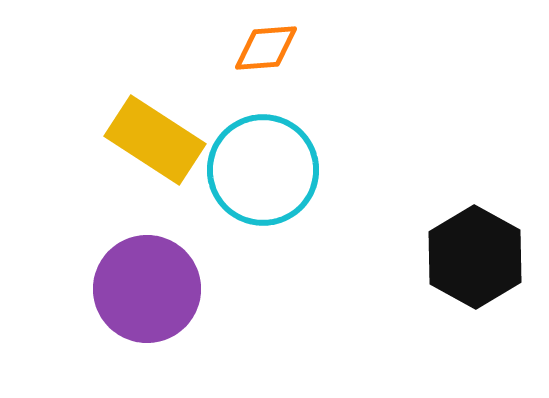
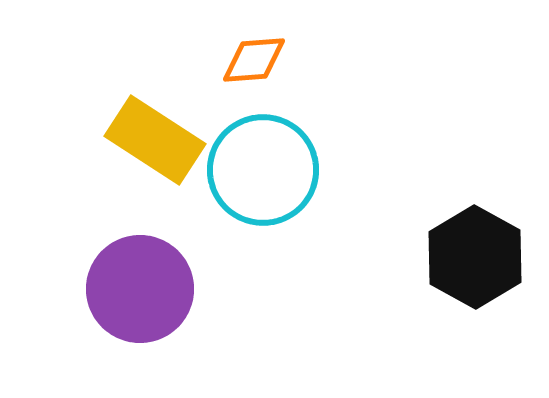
orange diamond: moved 12 px left, 12 px down
purple circle: moved 7 px left
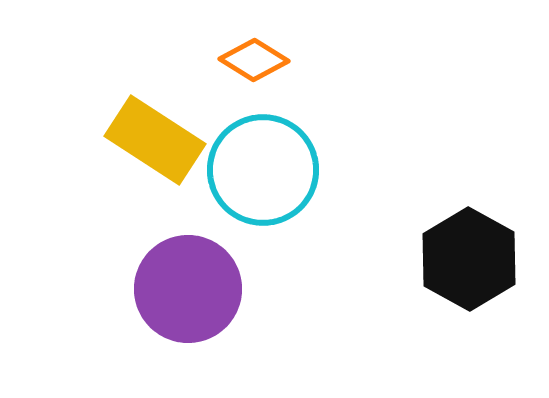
orange diamond: rotated 36 degrees clockwise
black hexagon: moved 6 px left, 2 px down
purple circle: moved 48 px right
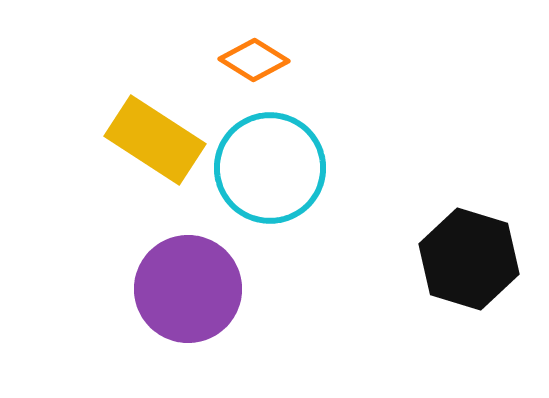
cyan circle: moved 7 px right, 2 px up
black hexagon: rotated 12 degrees counterclockwise
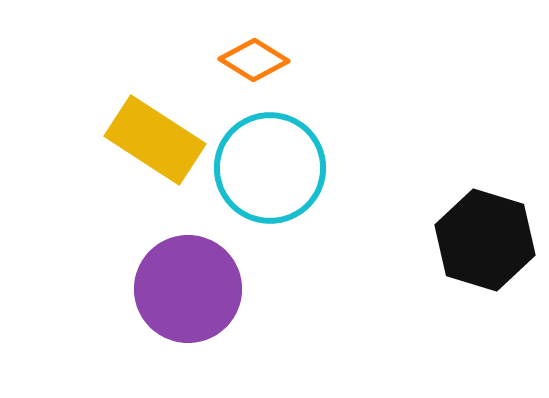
black hexagon: moved 16 px right, 19 px up
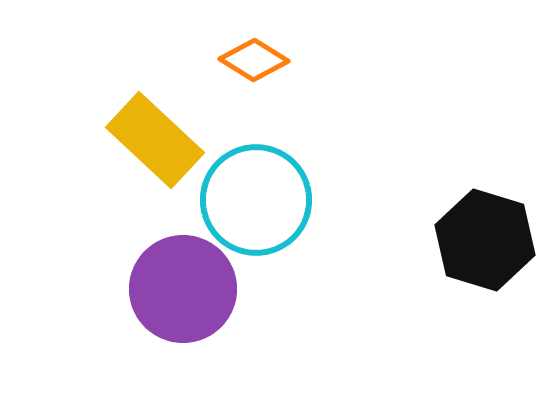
yellow rectangle: rotated 10 degrees clockwise
cyan circle: moved 14 px left, 32 px down
purple circle: moved 5 px left
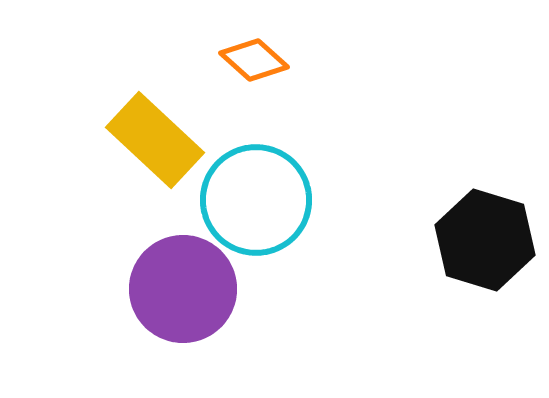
orange diamond: rotated 10 degrees clockwise
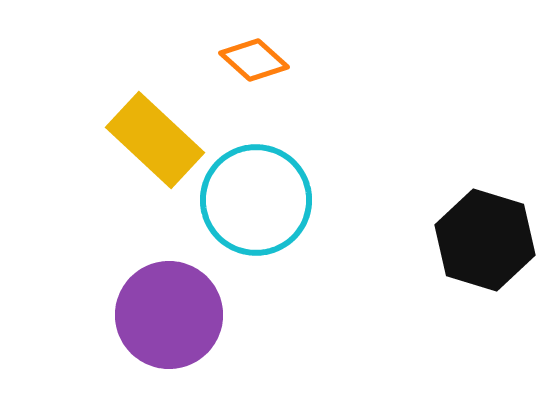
purple circle: moved 14 px left, 26 px down
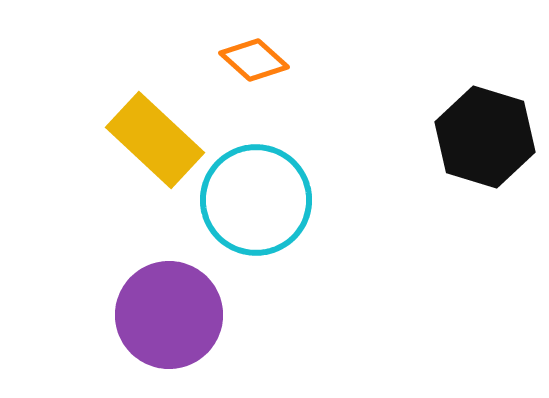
black hexagon: moved 103 px up
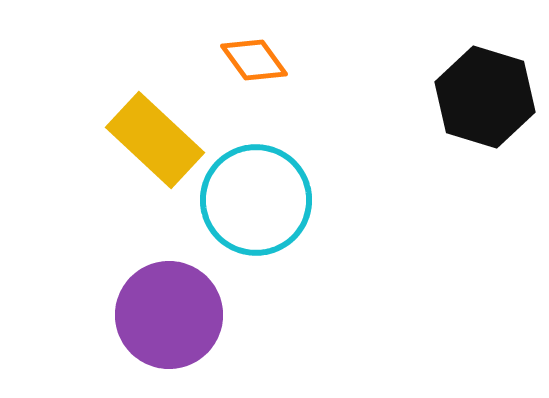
orange diamond: rotated 12 degrees clockwise
black hexagon: moved 40 px up
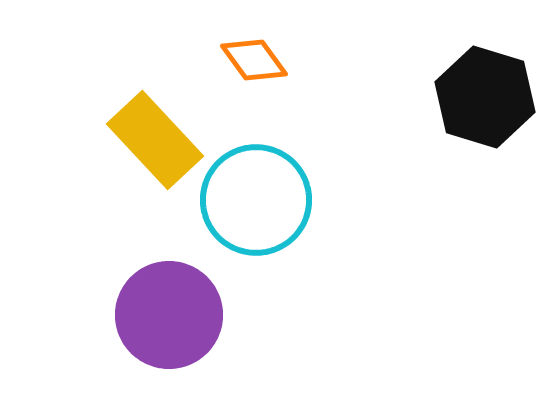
yellow rectangle: rotated 4 degrees clockwise
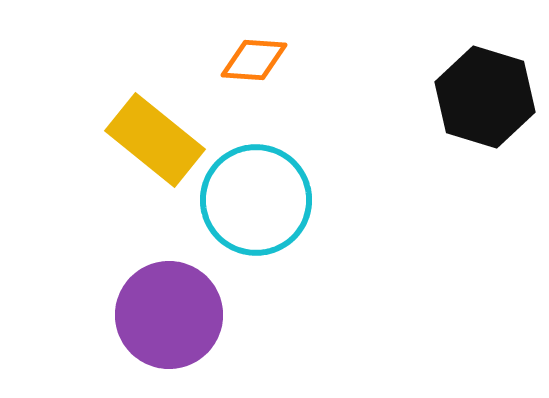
orange diamond: rotated 50 degrees counterclockwise
yellow rectangle: rotated 8 degrees counterclockwise
